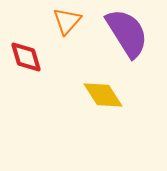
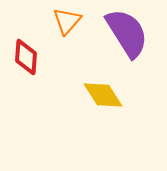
red diamond: rotated 21 degrees clockwise
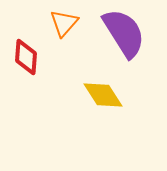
orange triangle: moved 3 px left, 2 px down
purple semicircle: moved 3 px left
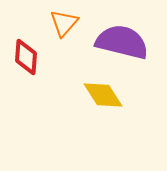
purple semicircle: moved 2 px left, 9 px down; rotated 44 degrees counterclockwise
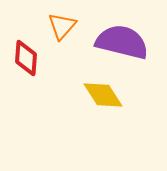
orange triangle: moved 2 px left, 3 px down
red diamond: moved 1 px down
